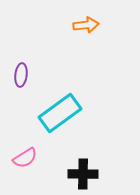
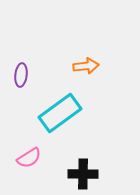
orange arrow: moved 41 px down
pink semicircle: moved 4 px right
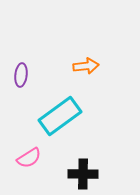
cyan rectangle: moved 3 px down
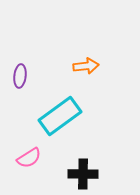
purple ellipse: moved 1 px left, 1 px down
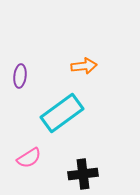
orange arrow: moved 2 px left
cyan rectangle: moved 2 px right, 3 px up
black cross: rotated 8 degrees counterclockwise
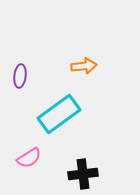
cyan rectangle: moved 3 px left, 1 px down
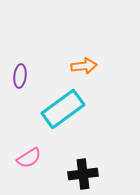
cyan rectangle: moved 4 px right, 5 px up
